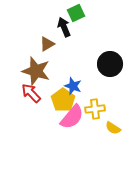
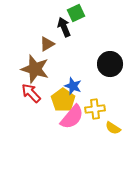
brown star: moved 1 px left, 2 px up
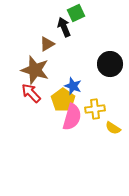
brown star: moved 1 px down
pink semicircle: rotated 24 degrees counterclockwise
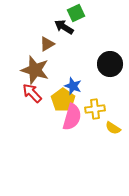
black arrow: rotated 36 degrees counterclockwise
red arrow: moved 1 px right
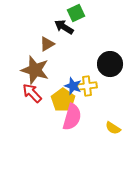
yellow cross: moved 8 px left, 23 px up
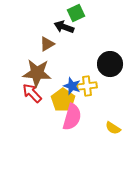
black arrow: rotated 12 degrees counterclockwise
brown star: moved 2 px right, 3 px down; rotated 12 degrees counterclockwise
blue star: moved 1 px left
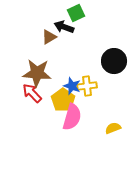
brown triangle: moved 2 px right, 7 px up
black circle: moved 4 px right, 3 px up
yellow semicircle: rotated 126 degrees clockwise
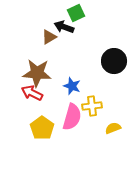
yellow cross: moved 5 px right, 20 px down
red arrow: rotated 20 degrees counterclockwise
yellow pentagon: moved 21 px left, 28 px down
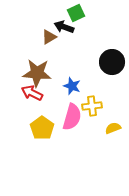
black circle: moved 2 px left, 1 px down
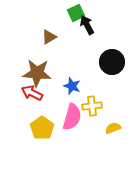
black arrow: moved 23 px right, 2 px up; rotated 42 degrees clockwise
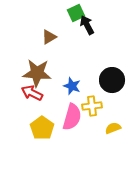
black circle: moved 18 px down
